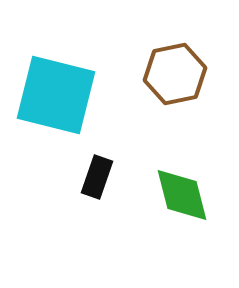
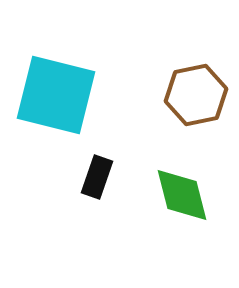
brown hexagon: moved 21 px right, 21 px down
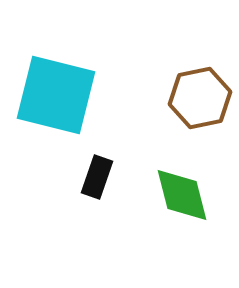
brown hexagon: moved 4 px right, 3 px down
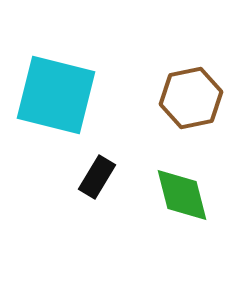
brown hexagon: moved 9 px left
black rectangle: rotated 12 degrees clockwise
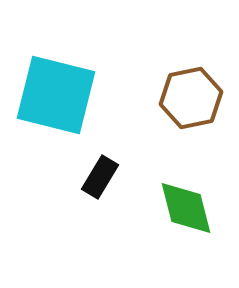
black rectangle: moved 3 px right
green diamond: moved 4 px right, 13 px down
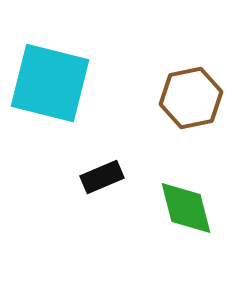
cyan square: moved 6 px left, 12 px up
black rectangle: moved 2 px right; rotated 36 degrees clockwise
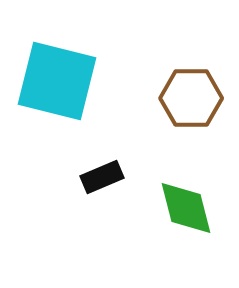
cyan square: moved 7 px right, 2 px up
brown hexagon: rotated 12 degrees clockwise
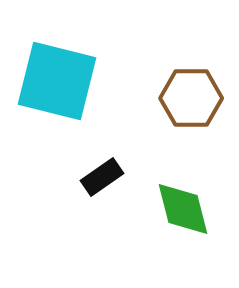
black rectangle: rotated 12 degrees counterclockwise
green diamond: moved 3 px left, 1 px down
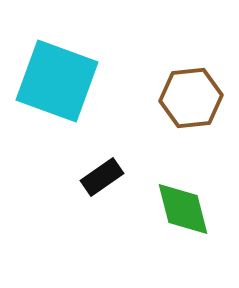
cyan square: rotated 6 degrees clockwise
brown hexagon: rotated 6 degrees counterclockwise
